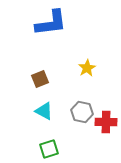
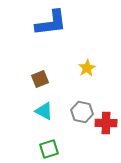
red cross: moved 1 px down
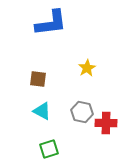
brown square: moved 2 px left; rotated 30 degrees clockwise
cyan triangle: moved 2 px left
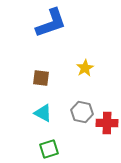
blue L-shape: rotated 12 degrees counterclockwise
yellow star: moved 2 px left
brown square: moved 3 px right, 1 px up
cyan triangle: moved 1 px right, 2 px down
red cross: moved 1 px right
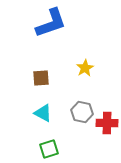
brown square: rotated 12 degrees counterclockwise
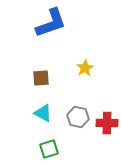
gray hexagon: moved 4 px left, 5 px down
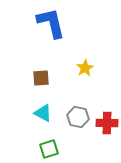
blue L-shape: rotated 84 degrees counterclockwise
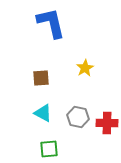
green square: rotated 12 degrees clockwise
